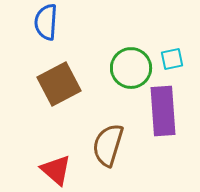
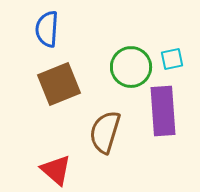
blue semicircle: moved 1 px right, 7 px down
green circle: moved 1 px up
brown square: rotated 6 degrees clockwise
brown semicircle: moved 3 px left, 13 px up
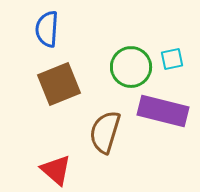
purple rectangle: rotated 72 degrees counterclockwise
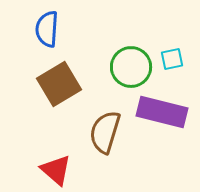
brown square: rotated 9 degrees counterclockwise
purple rectangle: moved 1 px left, 1 px down
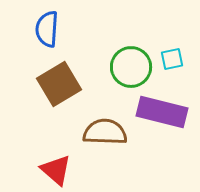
brown semicircle: rotated 75 degrees clockwise
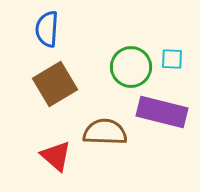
cyan square: rotated 15 degrees clockwise
brown square: moved 4 px left
red triangle: moved 14 px up
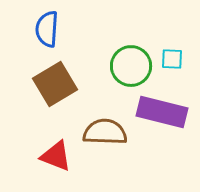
green circle: moved 1 px up
red triangle: rotated 20 degrees counterclockwise
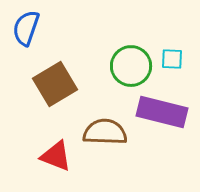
blue semicircle: moved 21 px left, 1 px up; rotated 15 degrees clockwise
